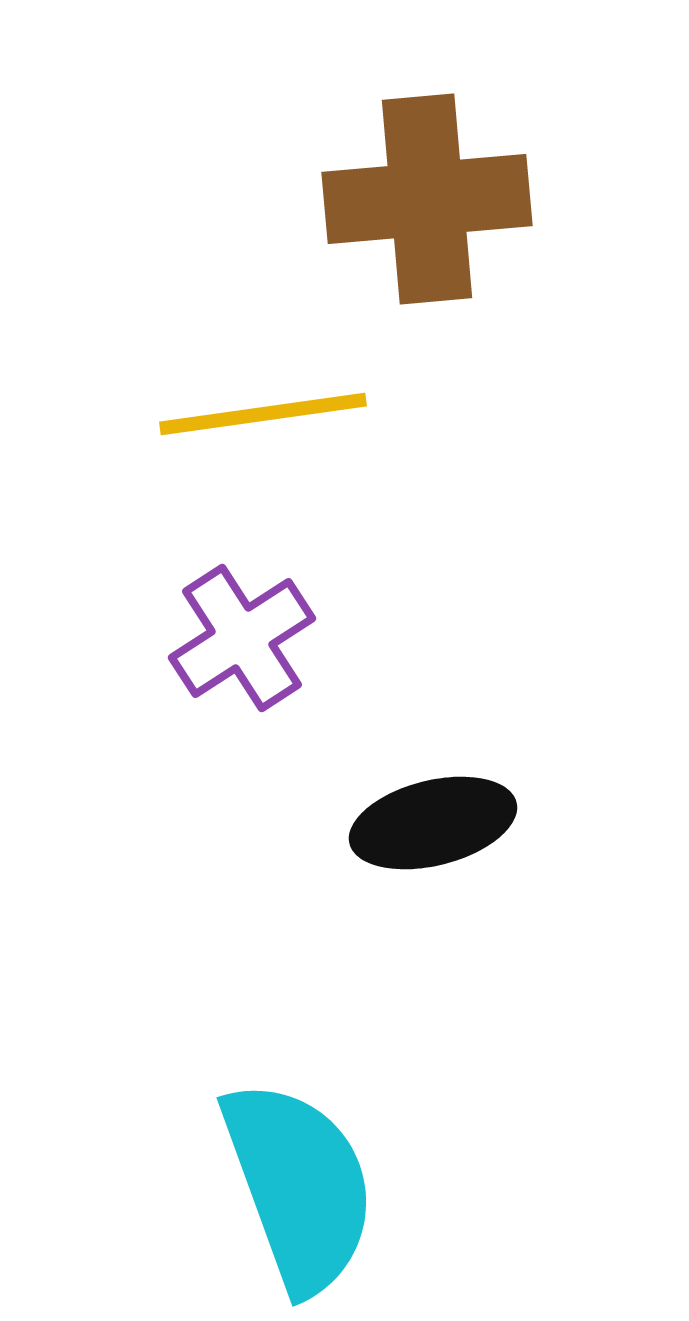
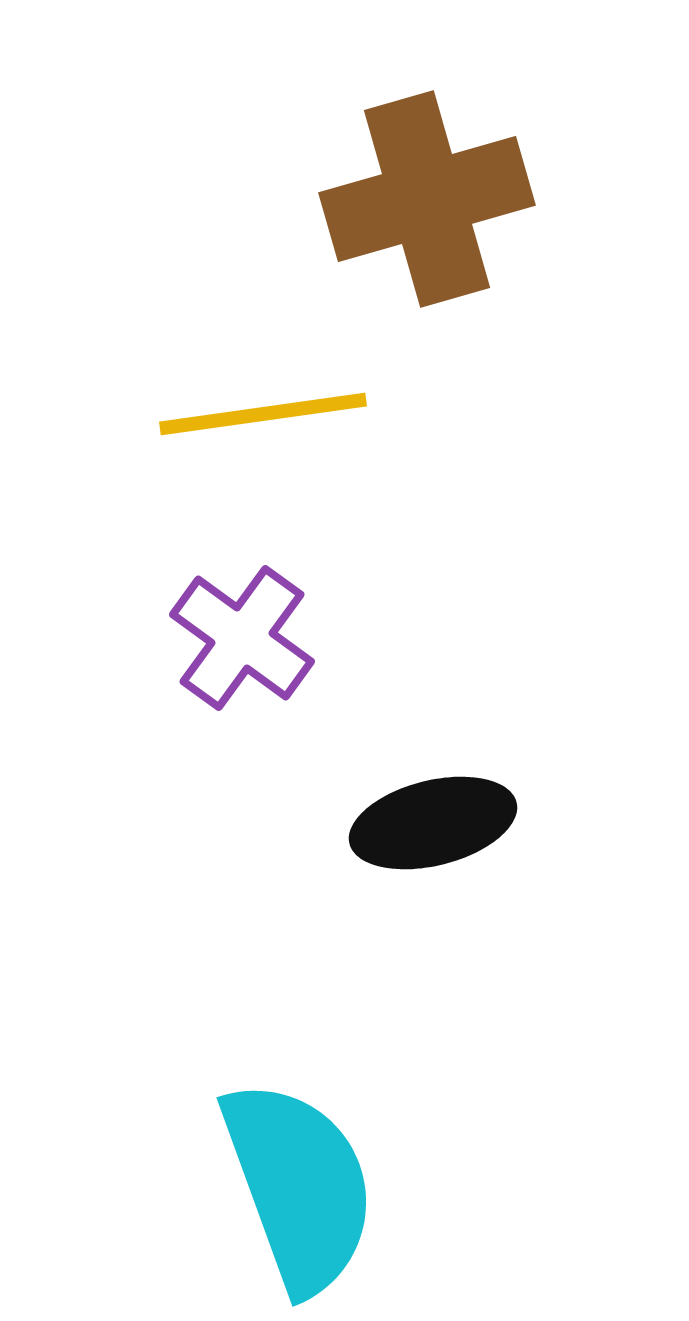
brown cross: rotated 11 degrees counterclockwise
purple cross: rotated 21 degrees counterclockwise
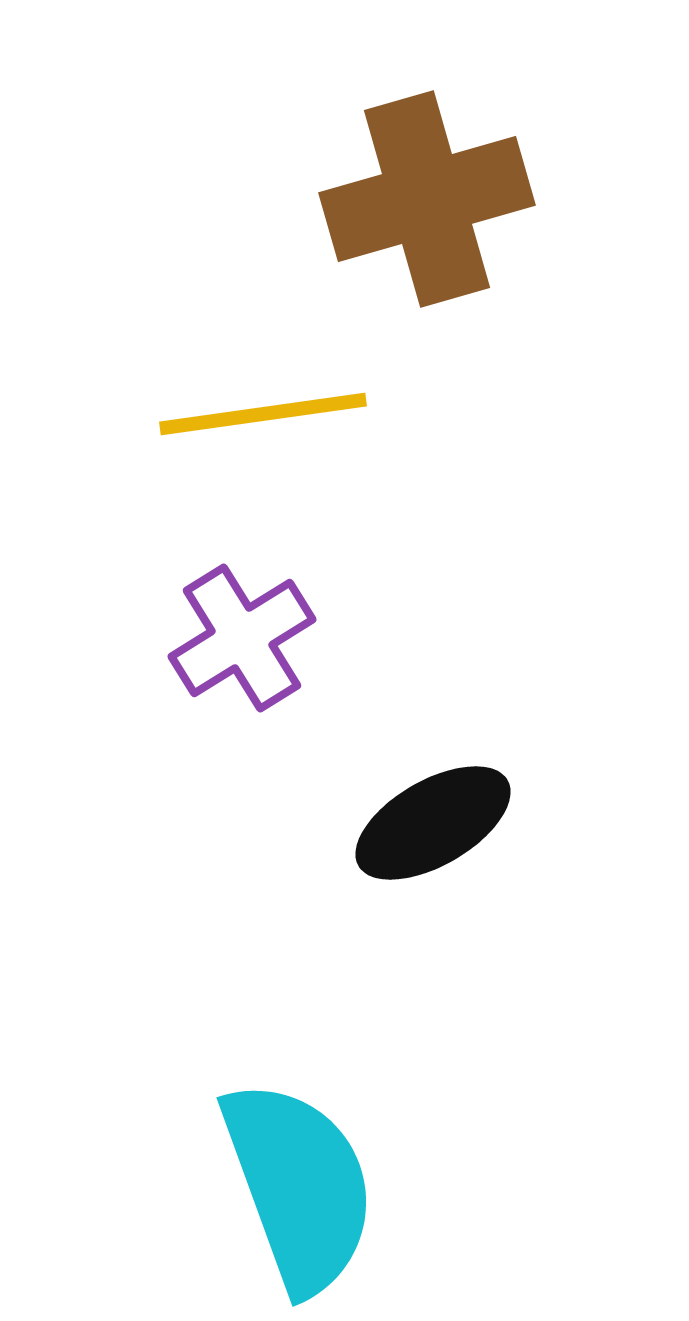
purple cross: rotated 22 degrees clockwise
black ellipse: rotated 16 degrees counterclockwise
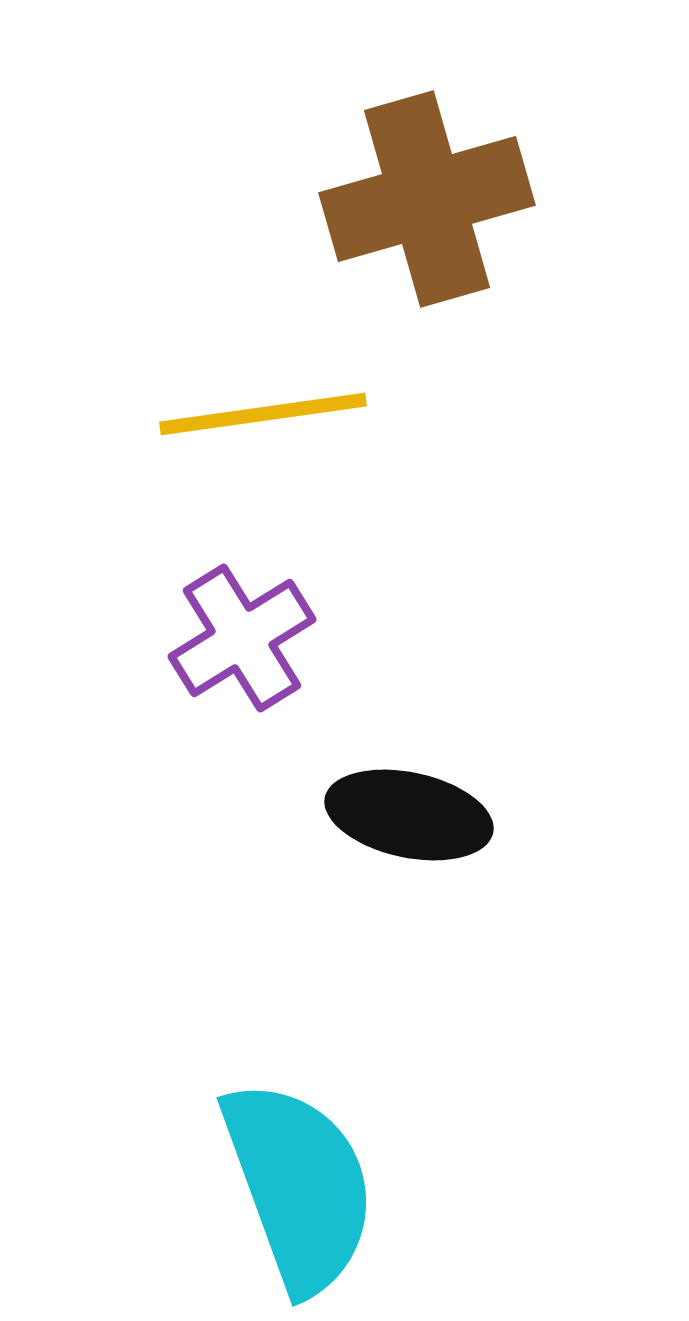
black ellipse: moved 24 px left, 8 px up; rotated 42 degrees clockwise
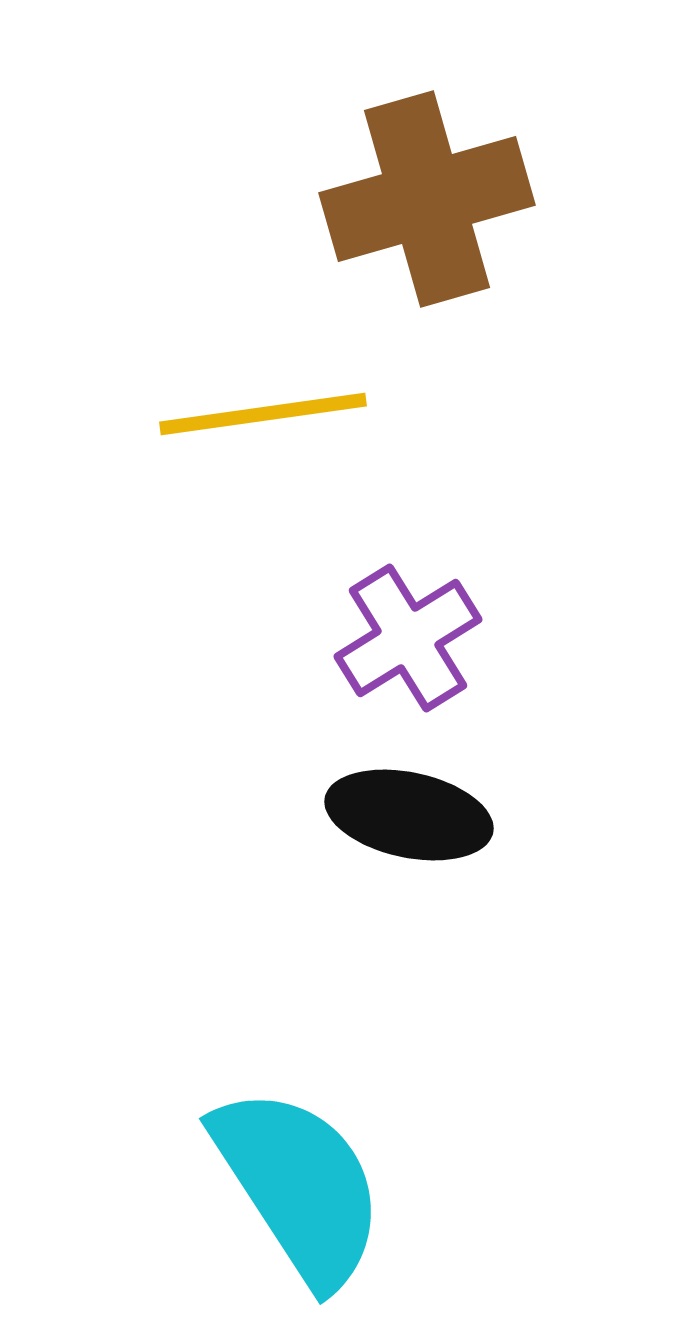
purple cross: moved 166 px right
cyan semicircle: rotated 13 degrees counterclockwise
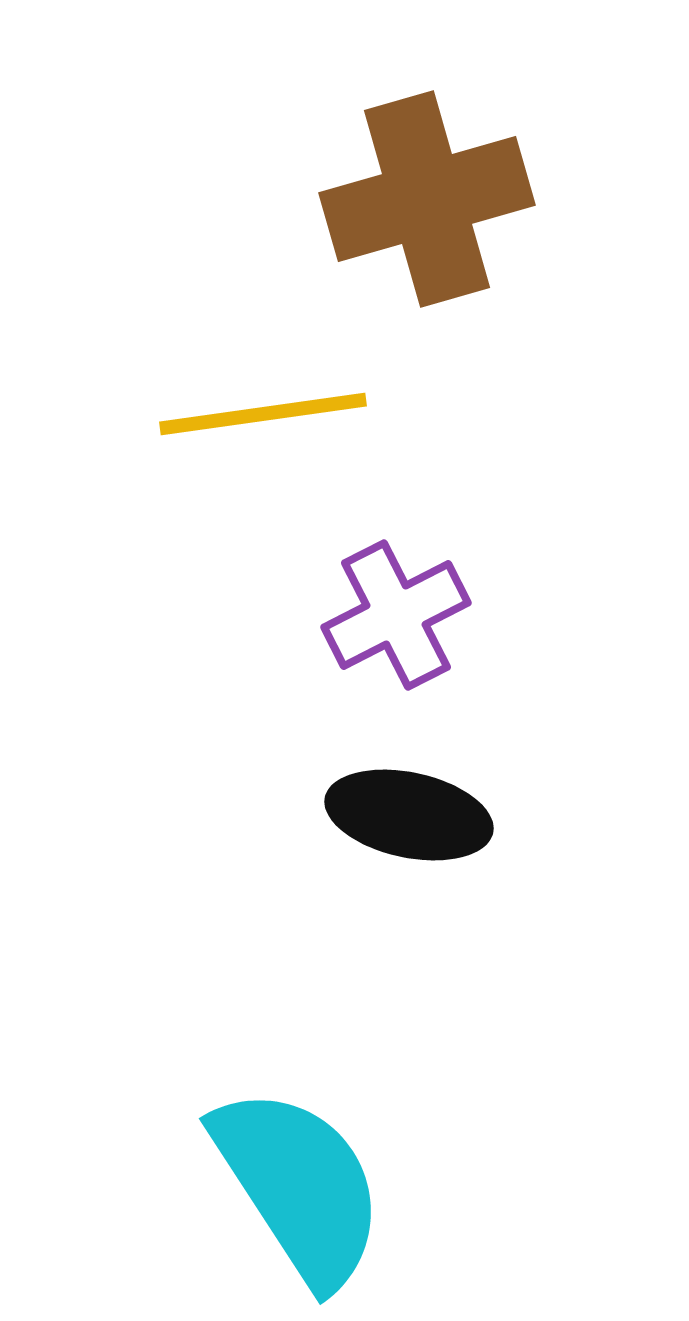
purple cross: moved 12 px left, 23 px up; rotated 5 degrees clockwise
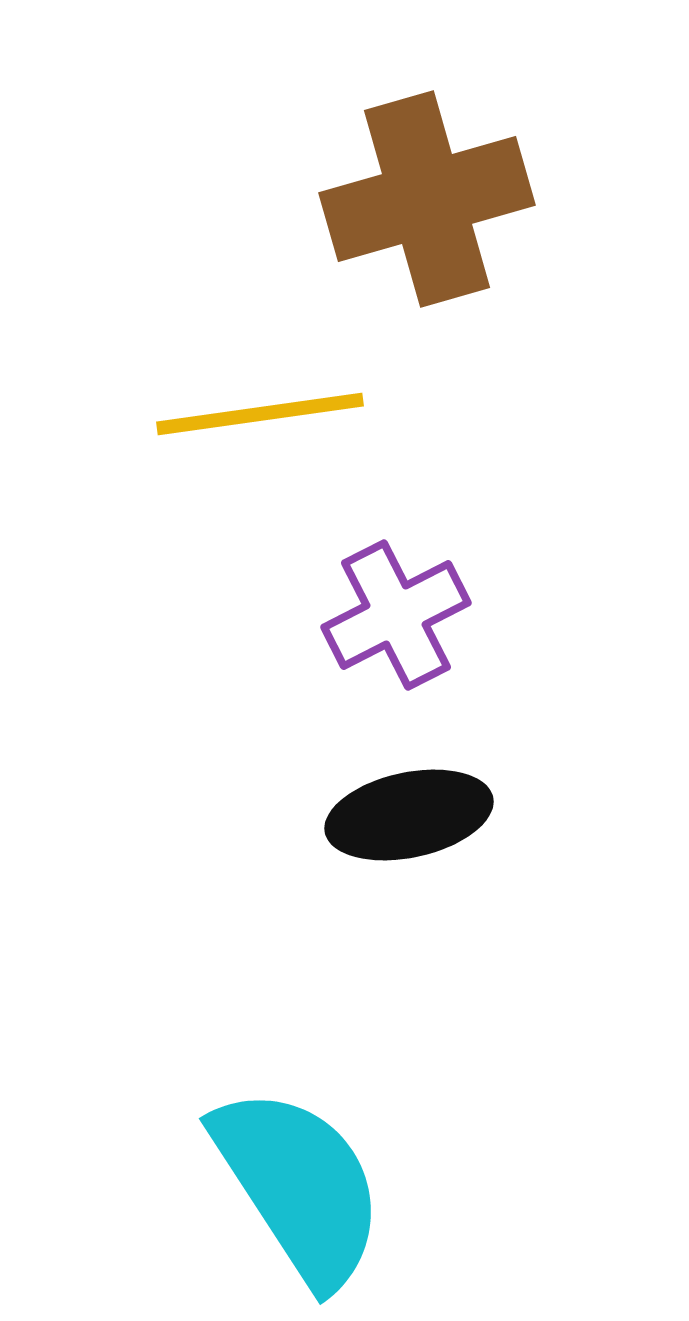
yellow line: moved 3 px left
black ellipse: rotated 24 degrees counterclockwise
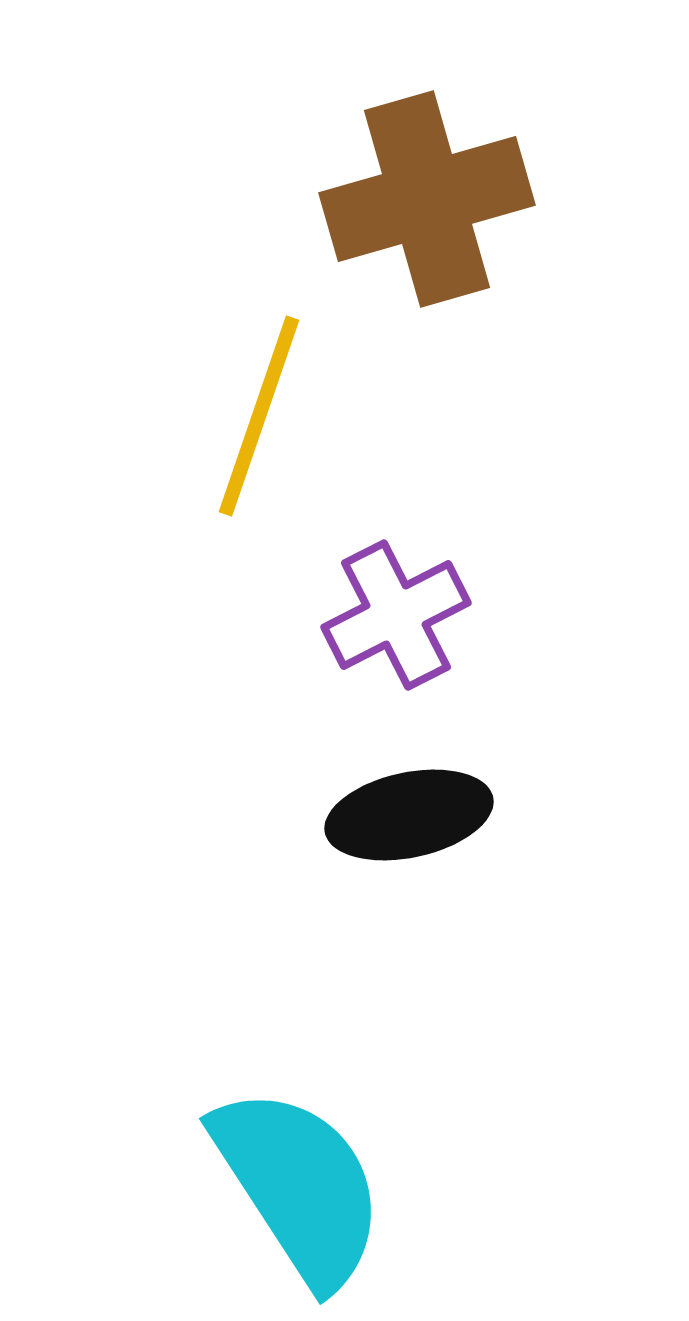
yellow line: moved 1 px left, 2 px down; rotated 63 degrees counterclockwise
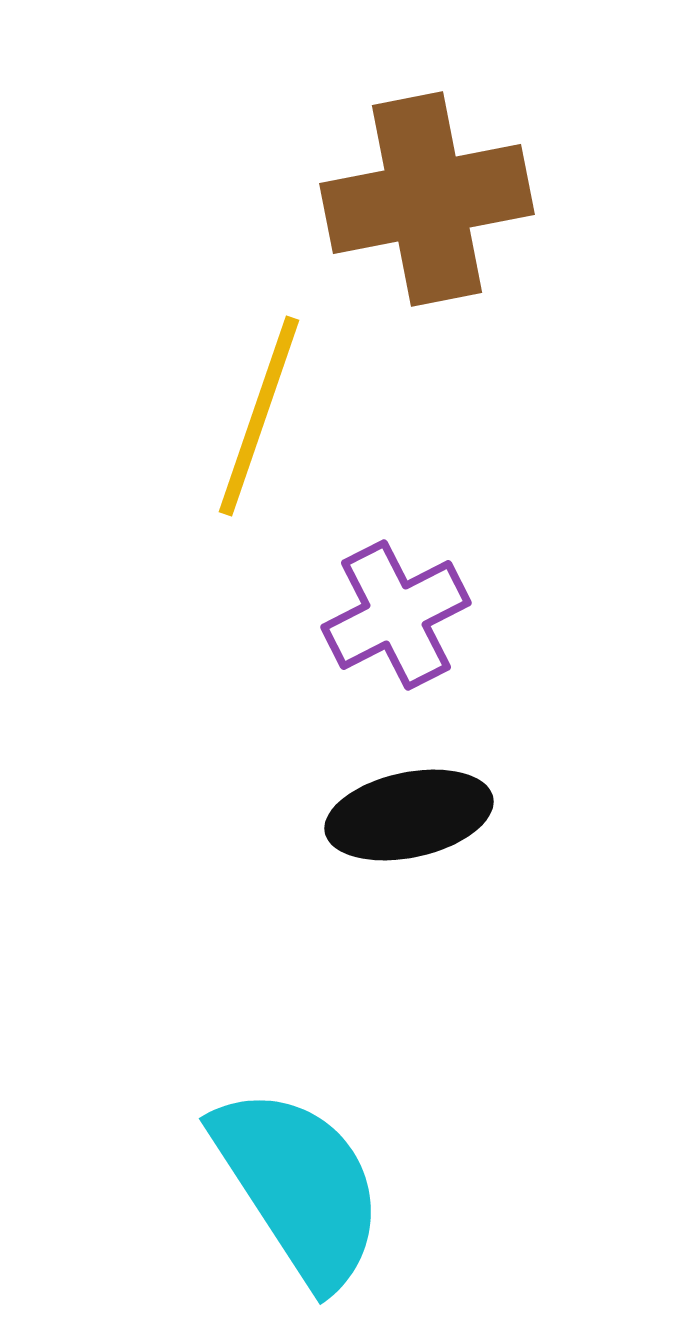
brown cross: rotated 5 degrees clockwise
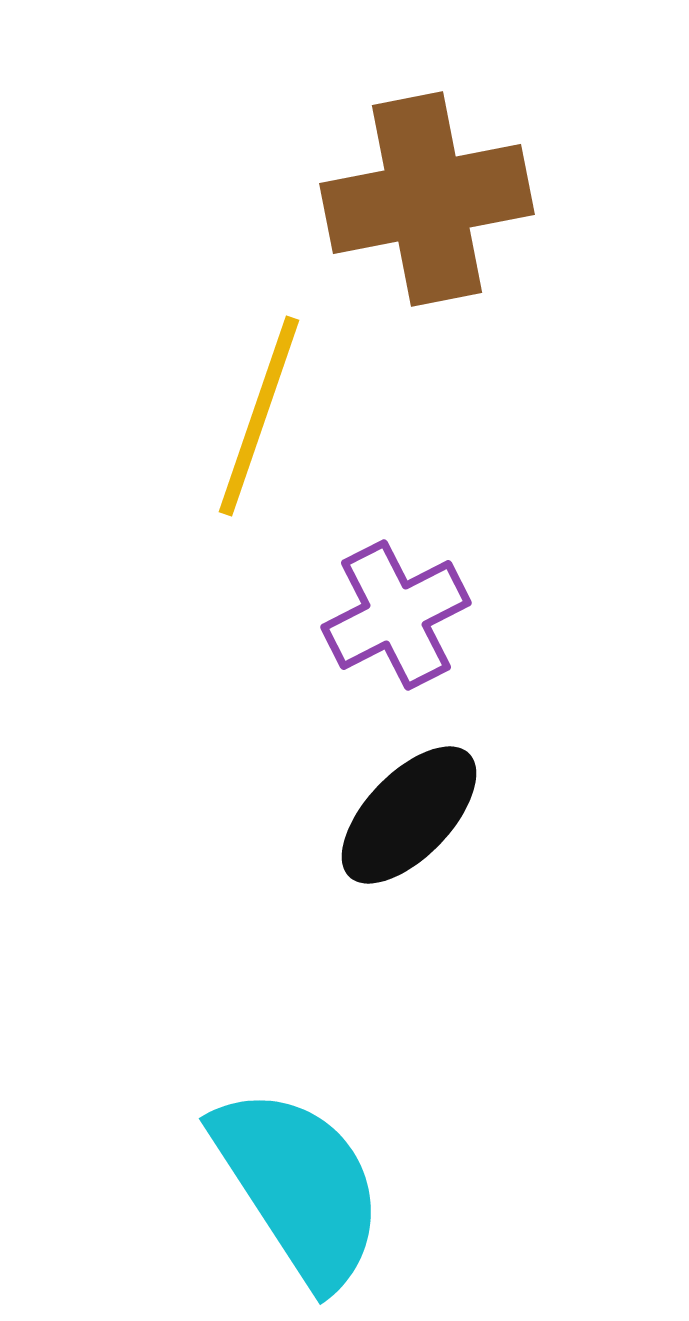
black ellipse: rotated 34 degrees counterclockwise
